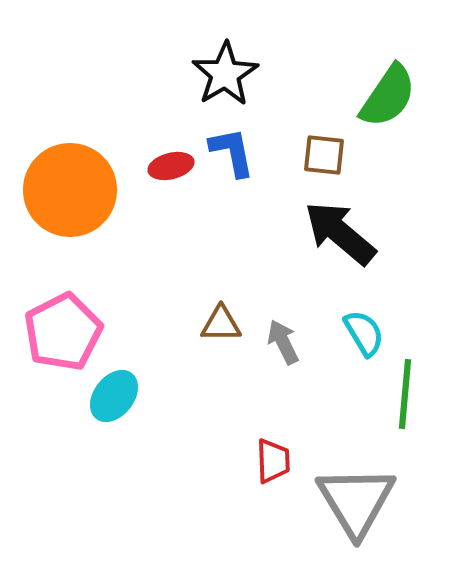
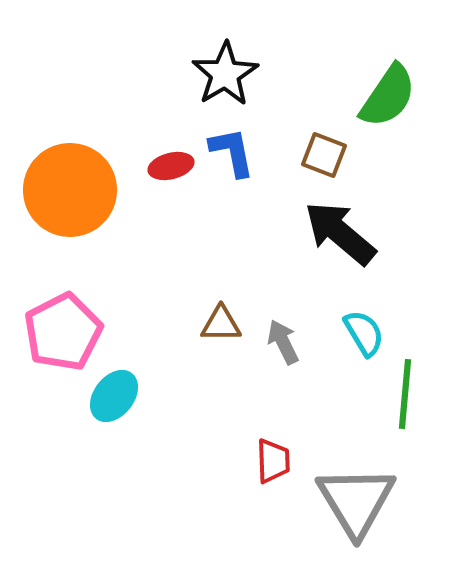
brown square: rotated 15 degrees clockwise
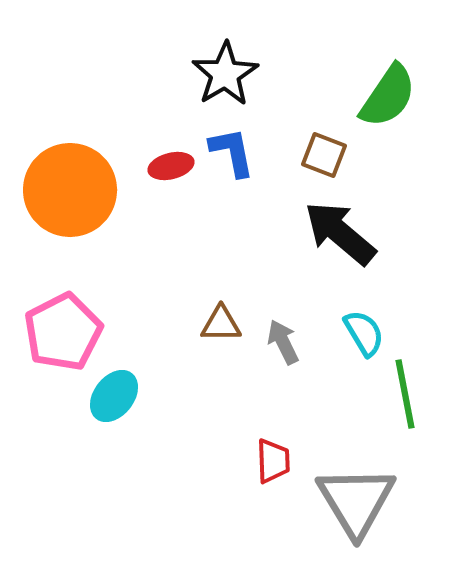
green line: rotated 16 degrees counterclockwise
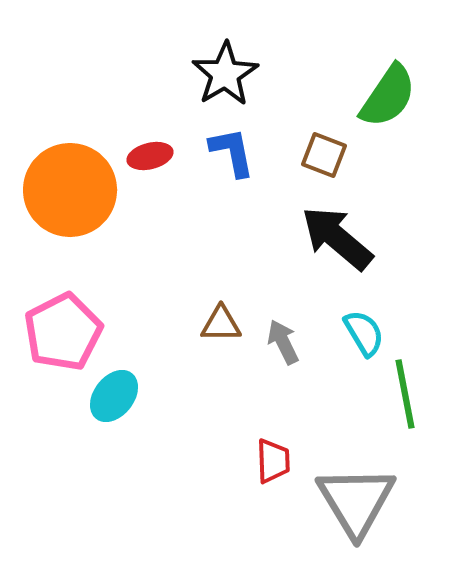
red ellipse: moved 21 px left, 10 px up
black arrow: moved 3 px left, 5 px down
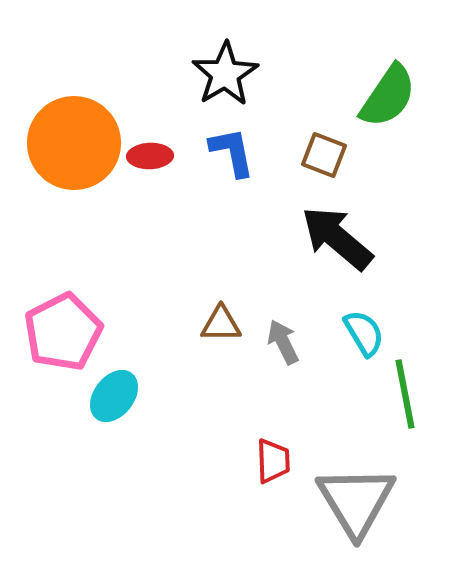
red ellipse: rotated 12 degrees clockwise
orange circle: moved 4 px right, 47 px up
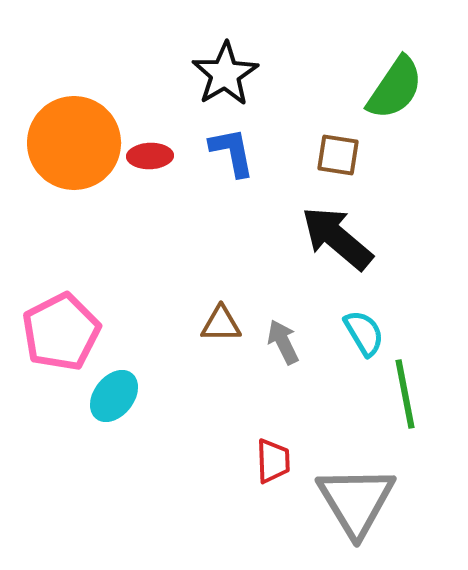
green semicircle: moved 7 px right, 8 px up
brown square: moved 14 px right; rotated 12 degrees counterclockwise
pink pentagon: moved 2 px left
